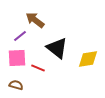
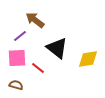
red line: rotated 16 degrees clockwise
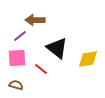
brown arrow: rotated 36 degrees counterclockwise
red line: moved 3 px right, 1 px down
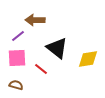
purple line: moved 2 px left
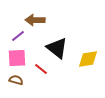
brown semicircle: moved 5 px up
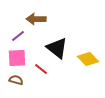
brown arrow: moved 1 px right, 1 px up
yellow diamond: rotated 55 degrees clockwise
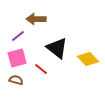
pink square: rotated 12 degrees counterclockwise
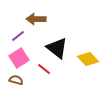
pink square: moved 2 px right; rotated 18 degrees counterclockwise
red line: moved 3 px right
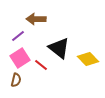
black triangle: moved 2 px right
pink square: moved 1 px right
red line: moved 3 px left, 4 px up
brown semicircle: rotated 88 degrees clockwise
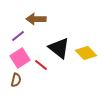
yellow diamond: moved 2 px left, 6 px up
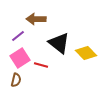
black triangle: moved 5 px up
red line: rotated 24 degrees counterclockwise
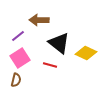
brown arrow: moved 3 px right, 1 px down
yellow diamond: rotated 20 degrees counterclockwise
red line: moved 9 px right
